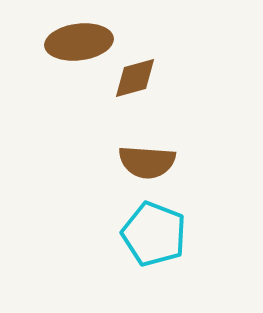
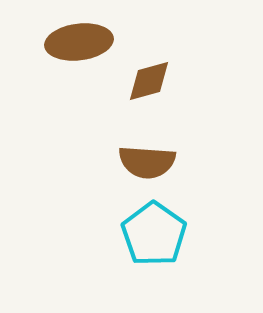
brown diamond: moved 14 px right, 3 px down
cyan pentagon: rotated 14 degrees clockwise
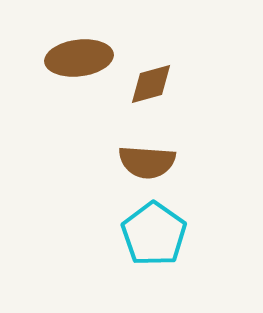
brown ellipse: moved 16 px down
brown diamond: moved 2 px right, 3 px down
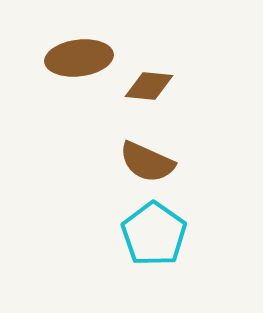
brown diamond: moved 2 px left, 2 px down; rotated 21 degrees clockwise
brown semicircle: rotated 20 degrees clockwise
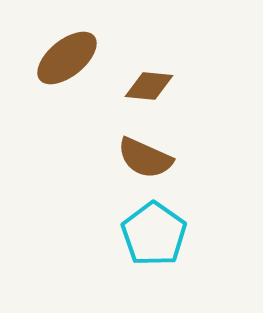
brown ellipse: moved 12 px left; rotated 32 degrees counterclockwise
brown semicircle: moved 2 px left, 4 px up
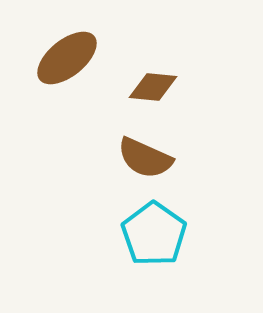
brown diamond: moved 4 px right, 1 px down
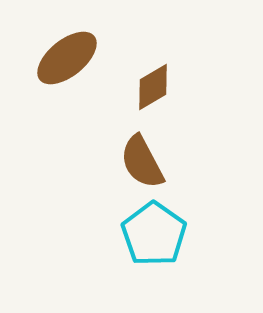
brown diamond: rotated 36 degrees counterclockwise
brown semicircle: moved 3 px left, 4 px down; rotated 38 degrees clockwise
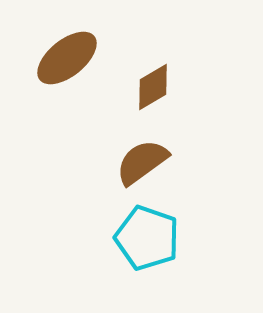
brown semicircle: rotated 82 degrees clockwise
cyan pentagon: moved 7 px left, 4 px down; rotated 16 degrees counterclockwise
